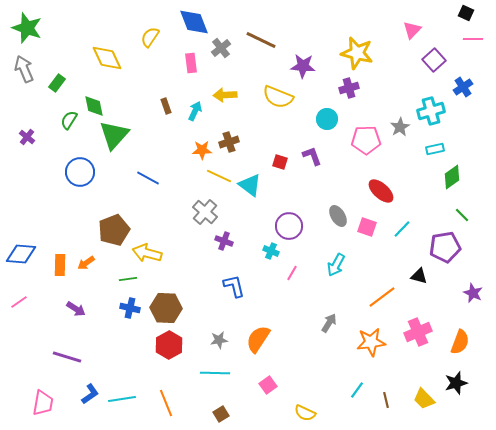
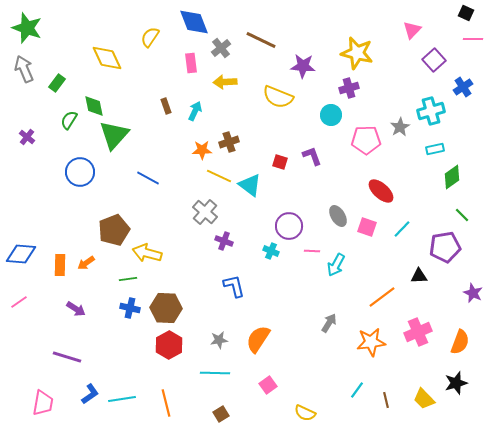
yellow arrow at (225, 95): moved 13 px up
cyan circle at (327, 119): moved 4 px right, 4 px up
pink line at (292, 273): moved 20 px right, 22 px up; rotated 63 degrees clockwise
black triangle at (419, 276): rotated 18 degrees counterclockwise
orange line at (166, 403): rotated 8 degrees clockwise
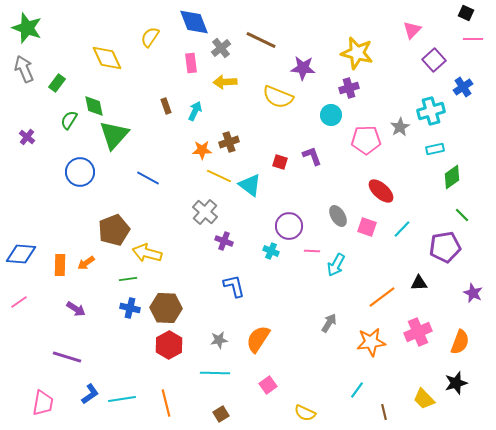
purple star at (303, 66): moved 2 px down
black triangle at (419, 276): moved 7 px down
brown line at (386, 400): moved 2 px left, 12 px down
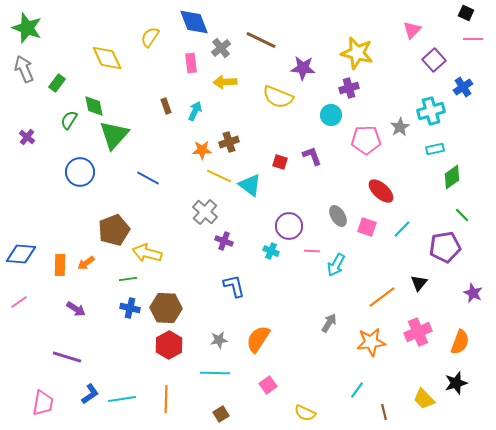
black triangle at (419, 283): rotated 48 degrees counterclockwise
orange line at (166, 403): moved 4 px up; rotated 16 degrees clockwise
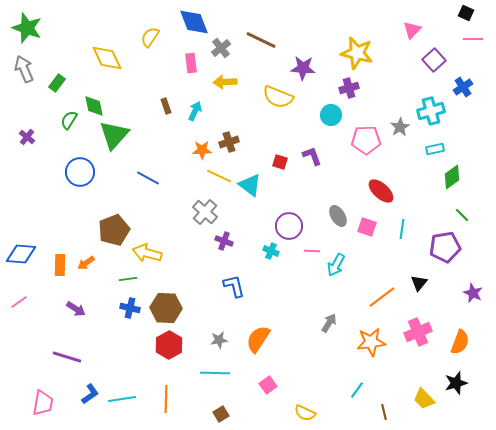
cyan line at (402, 229): rotated 36 degrees counterclockwise
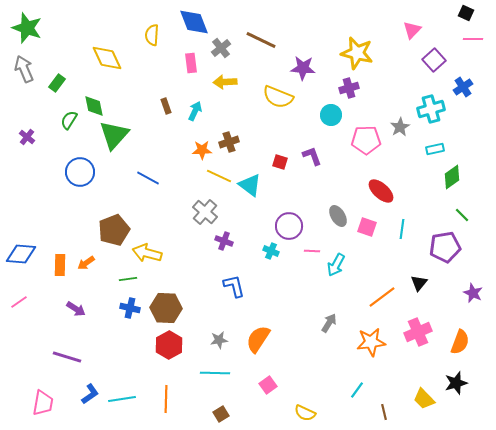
yellow semicircle at (150, 37): moved 2 px right, 2 px up; rotated 30 degrees counterclockwise
cyan cross at (431, 111): moved 2 px up
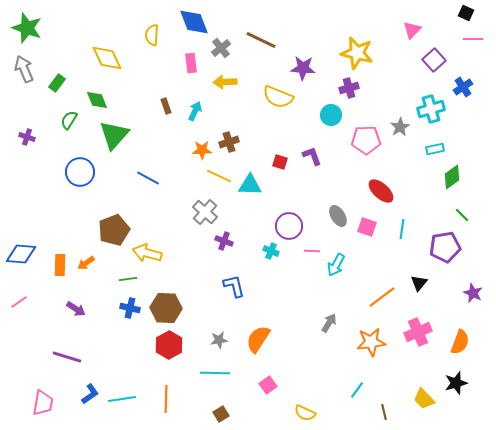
green diamond at (94, 106): moved 3 px right, 6 px up; rotated 10 degrees counterclockwise
purple cross at (27, 137): rotated 21 degrees counterclockwise
cyan triangle at (250, 185): rotated 35 degrees counterclockwise
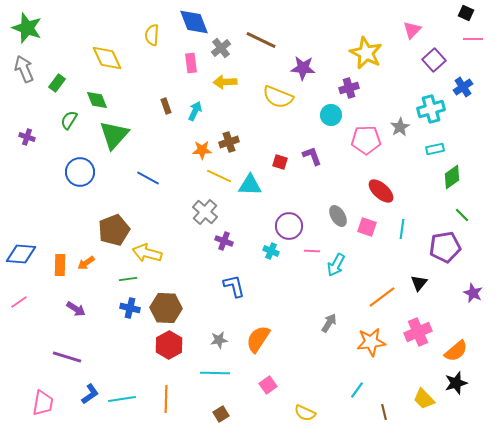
yellow star at (357, 53): moved 9 px right; rotated 12 degrees clockwise
orange semicircle at (460, 342): moved 4 px left, 9 px down; rotated 30 degrees clockwise
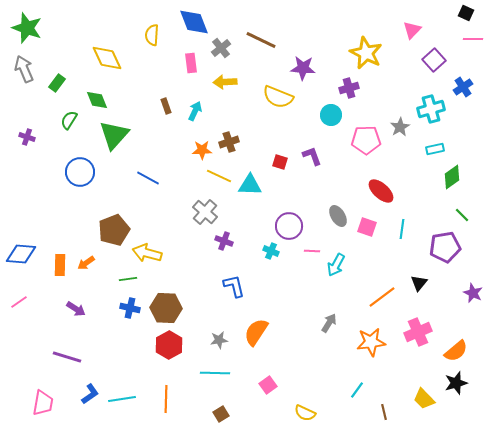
orange semicircle at (258, 339): moved 2 px left, 7 px up
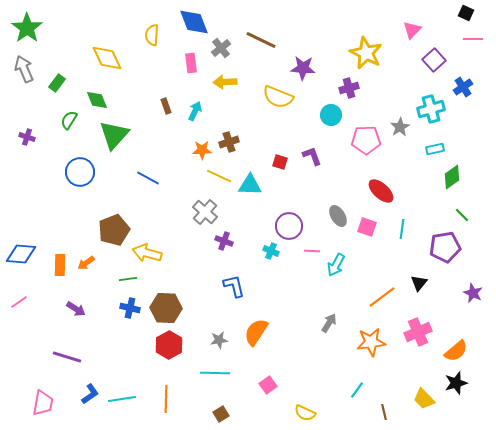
green star at (27, 28): rotated 16 degrees clockwise
